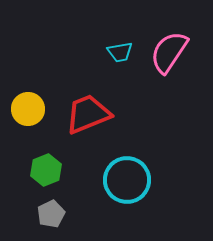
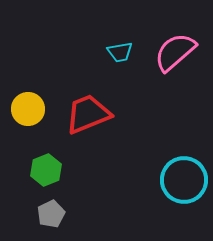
pink semicircle: moved 6 px right; rotated 15 degrees clockwise
cyan circle: moved 57 px right
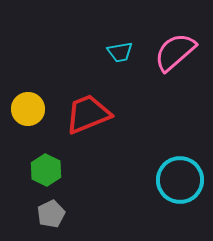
green hexagon: rotated 12 degrees counterclockwise
cyan circle: moved 4 px left
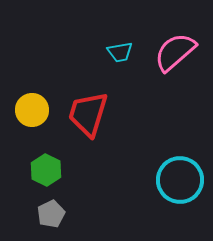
yellow circle: moved 4 px right, 1 px down
red trapezoid: rotated 51 degrees counterclockwise
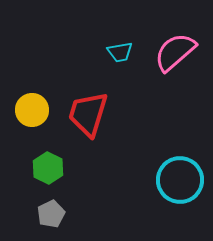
green hexagon: moved 2 px right, 2 px up
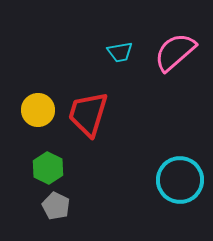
yellow circle: moved 6 px right
gray pentagon: moved 5 px right, 8 px up; rotated 20 degrees counterclockwise
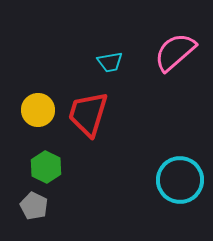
cyan trapezoid: moved 10 px left, 10 px down
green hexagon: moved 2 px left, 1 px up
gray pentagon: moved 22 px left
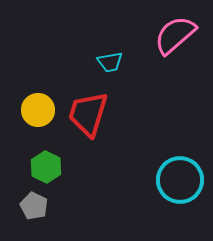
pink semicircle: moved 17 px up
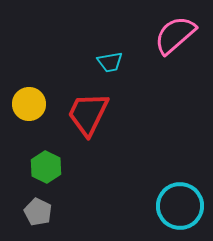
yellow circle: moved 9 px left, 6 px up
red trapezoid: rotated 9 degrees clockwise
cyan circle: moved 26 px down
gray pentagon: moved 4 px right, 6 px down
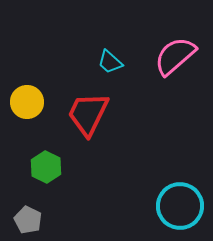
pink semicircle: moved 21 px down
cyan trapezoid: rotated 52 degrees clockwise
yellow circle: moved 2 px left, 2 px up
gray pentagon: moved 10 px left, 8 px down
